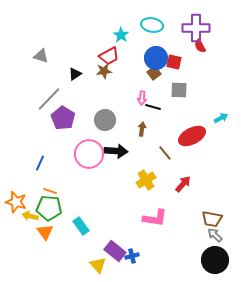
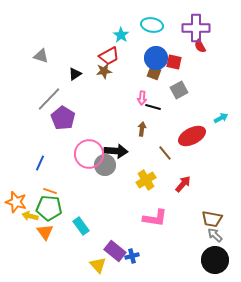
brown square: rotated 32 degrees counterclockwise
gray square: rotated 30 degrees counterclockwise
gray circle: moved 45 px down
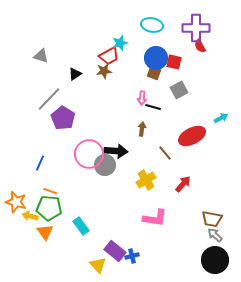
cyan star: moved 1 px left, 8 px down; rotated 21 degrees clockwise
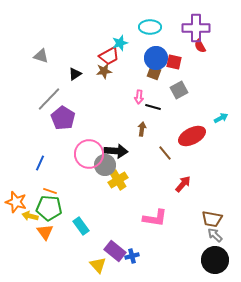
cyan ellipse: moved 2 px left, 2 px down; rotated 10 degrees counterclockwise
pink arrow: moved 3 px left, 1 px up
yellow cross: moved 28 px left
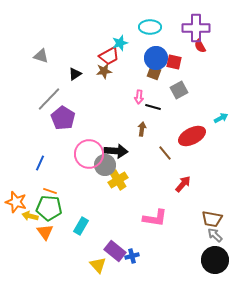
cyan rectangle: rotated 66 degrees clockwise
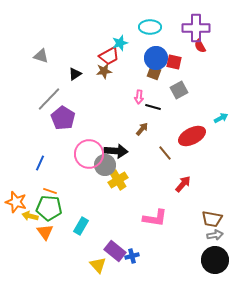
brown arrow: rotated 32 degrees clockwise
gray arrow: rotated 126 degrees clockwise
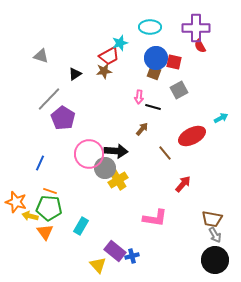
gray circle: moved 3 px down
gray arrow: rotated 70 degrees clockwise
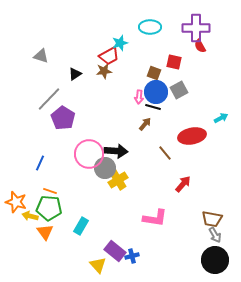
blue circle: moved 34 px down
brown arrow: moved 3 px right, 5 px up
red ellipse: rotated 16 degrees clockwise
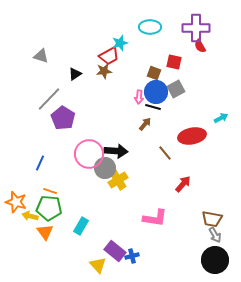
gray square: moved 3 px left, 1 px up
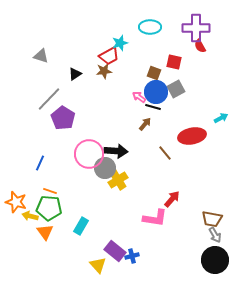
pink arrow: rotated 120 degrees clockwise
red arrow: moved 11 px left, 15 px down
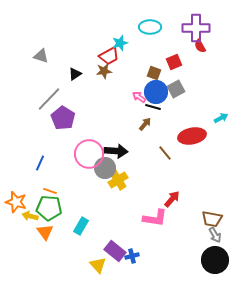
red square: rotated 35 degrees counterclockwise
